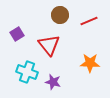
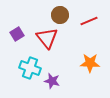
red triangle: moved 2 px left, 7 px up
cyan cross: moved 3 px right, 4 px up
purple star: moved 1 px left, 1 px up
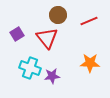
brown circle: moved 2 px left
purple star: moved 5 px up; rotated 21 degrees counterclockwise
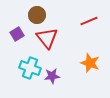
brown circle: moved 21 px left
orange star: rotated 18 degrees clockwise
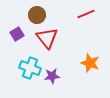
red line: moved 3 px left, 7 px up
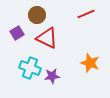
purple square: moved 1 px up
red triangle: rotated 25 degrees counterclockwise
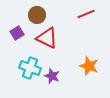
orange star: moved 1 px left, 3 px down
purple star: rotated 28 degrees clockwise
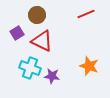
red triangle: moved 5 px left, 3 px down
purple star: rotated 14 degrees counterclockwise
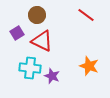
red line: moved 1 px down; rotated 60 degrees clockwise
cyan cross: rotated 15 degrees counterclockwise
purple star: rotated 14 degrees clockwise
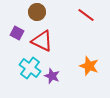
brown circle: moved 3 px up
purple square: rotated 32 degrees counterclockwise
cyan cross: rotated 30 degrees clockwise
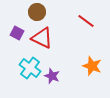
red line: moved 6 px down
red triangle: moved 3 px up
orange star: moved 3 px right
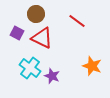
brown circle: moved 1 px left, 2 px down
red line: moved 9 px left
